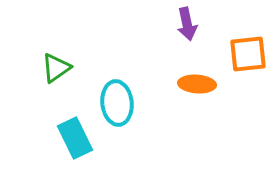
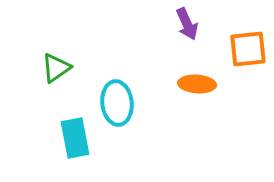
purple arrow: rotated 12 degrees counterclockwise
orange square: moved 5 px up
cyan rectangle: rotated 15 degrees clockwise
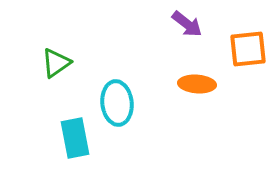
purple arrow: rotated 28 degrees counterclockwise
green triangle: moved 5 px up
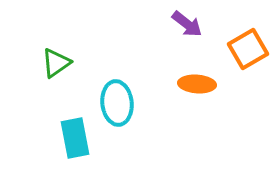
orange square: rotated 24 degrees counterclockwise
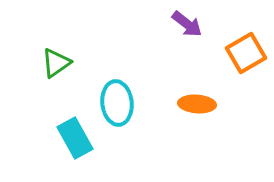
orange square: moved 2 px left, 4 px down
orange ellipse: moved 20 px down
cyan rectangle: rotated 18 degrees counterclockwise
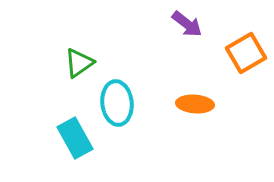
green triangle: moved 23 px right
orange ellipse: moved 2 px left
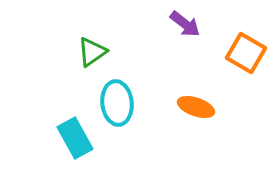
purple arrow: moved 2 px left
orange square: rotated 30 degrees counterclockwise
green triangle: moved 13 px right, 11 px up
orange ellipse: moved 1 px right, 3 px down; rotated 15 degrees clockwise
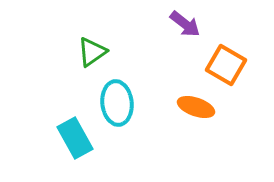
orange square: moved 20 px left, 12 px down
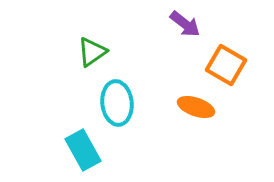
cyan rectangle: moved 8 px right, 12 px down
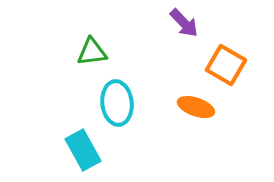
purple arrow: moved 1 px left, 1 px up; rotated 8 degrees clockwise
green triangle: rotated 28 degrees clockwise
